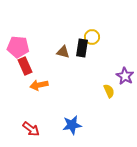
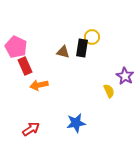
pink pentagon: moved 2 px left; rotated 20 degrees clockwise
blue star: moved 4 px right, 2 px up
red arrow: rotated 72 degrees counterclockwise
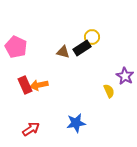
black rectangle: rotated 48 degrees clockwise
red rectangle: moved 19 px down
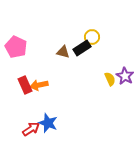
yellow semicircle: moved 1 px right, 12 px up
blue star: moved 28 px left; rotated 30 degrees clockwise
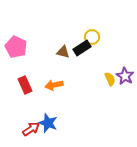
orange arrow: moved 15 px right
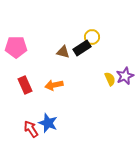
pink pentagon: rotated 25 degrees counterclockwise
purple star: rotated 18 degrees clockwise
red arrow: rotated 90 degrees counterclockwise
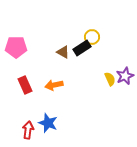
brown triangle: rotated 16 degrees clockwise
red arrow: moved 3 px left, 1 px down; rotated 42 degrees clockwise
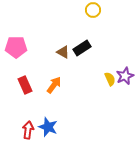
yellow circle: moved 1 px right, 27 px up
orange arrow: rotated 138 degrees clockwise
blue star: moved 4 px down
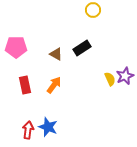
brown triangle: moved 7 px left, 2 px down
red rectangle: rotated 12 degrees clockwise
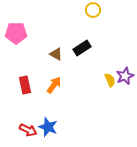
pink pentagon: moved 14 px up
yellow semicircle: moved 1 px down
red arrow: rotated 108 degrees clockwise
